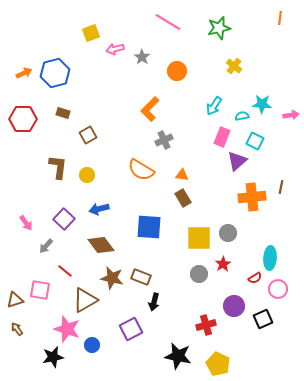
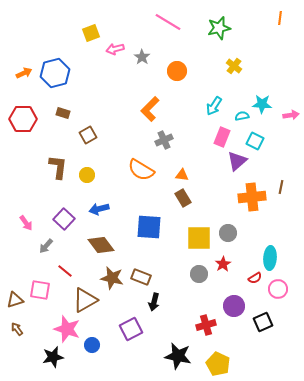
black square at (263, 319): moved 3 px down
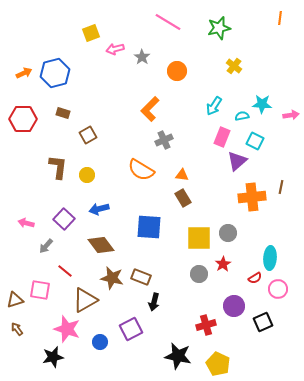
pink arrow at (26, 223): rotated 140 degrees clockwise
blue circle at (92, 345): moved 8 px right, 3 px up
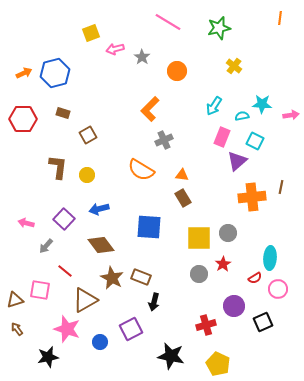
brown star at (112, 278): rotated 15 degrees clockwise
black star at (178, 356): moved 7 px left
black star at (53, 357): moved 5 px left
